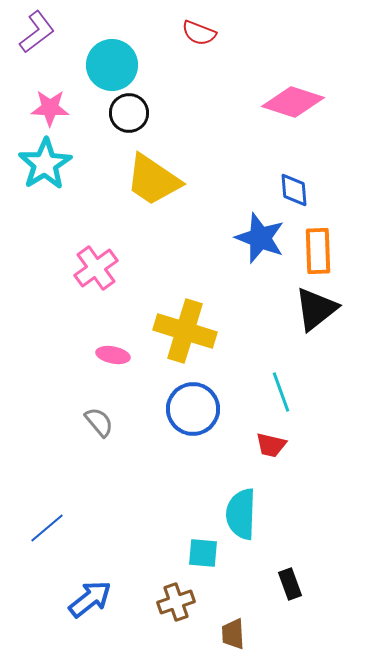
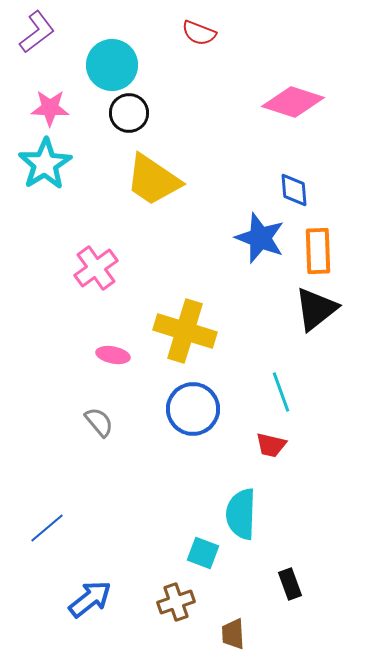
cyan square: rotated 16 degrees clockwise
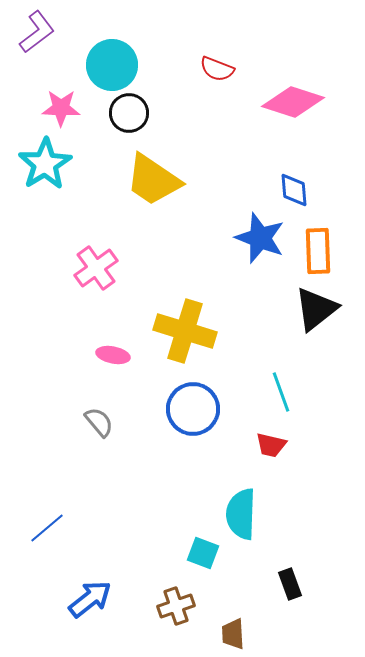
red semicircle: moved 18 px right, 36 px down
pink star: moved 11 px right
brown cross: moved 4 px down
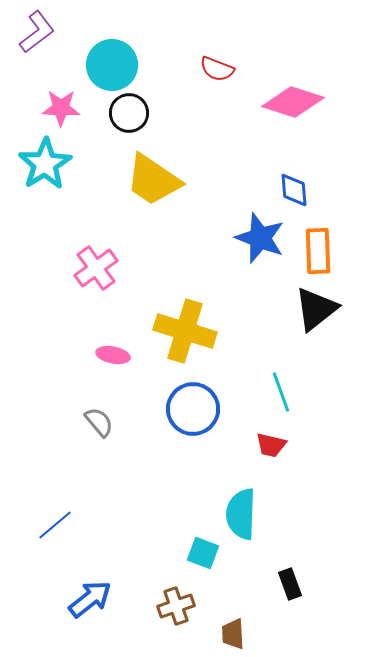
blue line: moved 8 px right, 3 px up
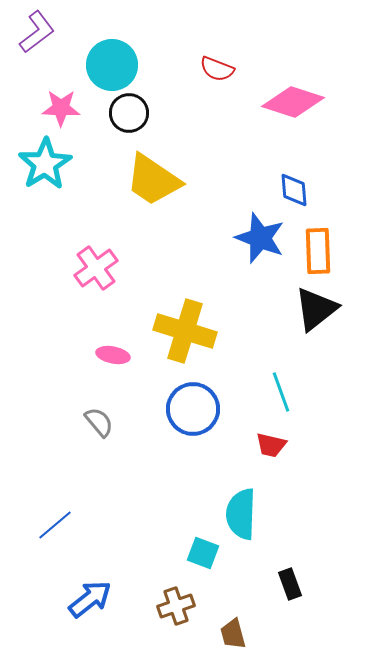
brown trapezoid: rotated 12 degrees counterclockwise
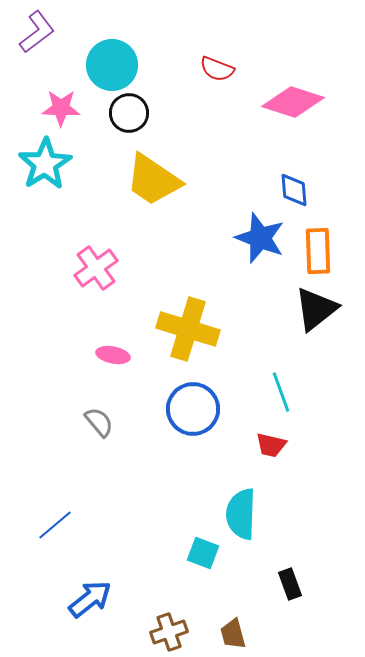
yellow cross: moved 3 px right, 2 px up
brown cross: moved 7 px left, 26 px down
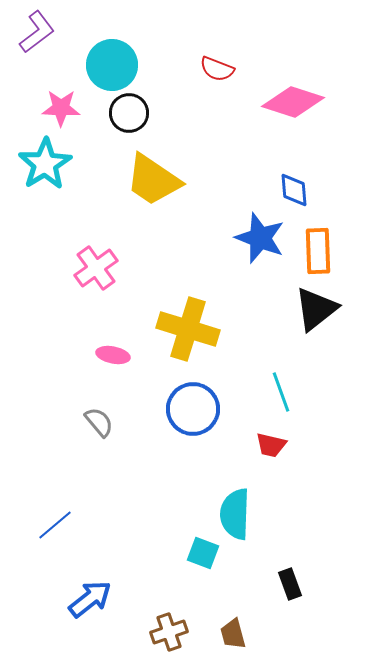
cyan semicircle: moved 6 px left
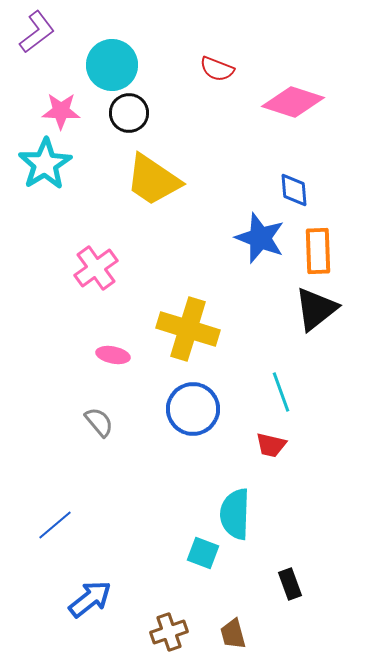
pink star: moved 3 px down
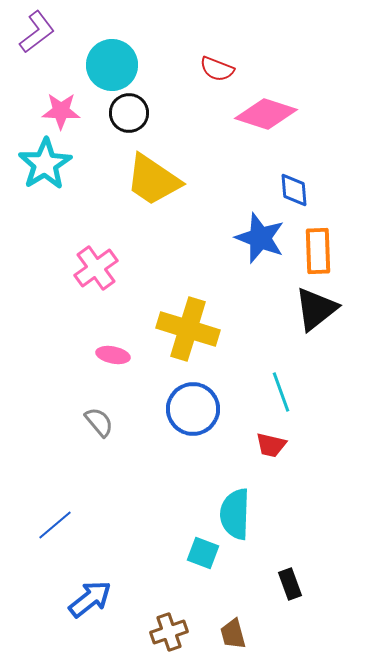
pink diamond: moved 27 px left, 12 px down
